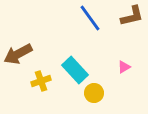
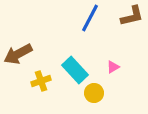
blue line: rotated 64 degrees clockwise
pink triangle: moved 11 px left
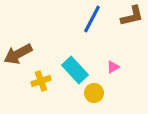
blue line: moved 2 px right, 1 px down
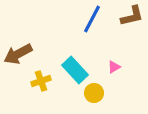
pink triangle: moved 1 px right
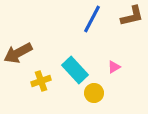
brown arrow: moved 1 px up
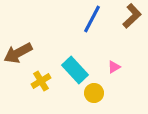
brown L-shape: rotated 30 degrees counterclockwise
yellow cross: rotated 12 degrees counterclockwise
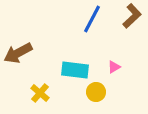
cyan rectangle: rotated 40 degrees counterclockwise
yellow cross: moved 1 px left, 12 px down; rotated 18 degrees counterclockwise
yellow circle: moved 2 px right, 1 px up
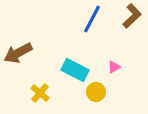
cyan rectangle: rotated 20 degrees clockwise
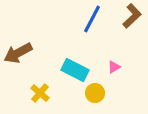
yellow circle: moved 1 px left, 1 px down
